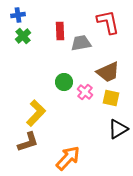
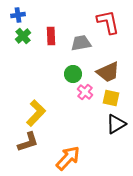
red rectangle: moved 9 px left, 5 px down
green circle: moved 9 px right, 8 px up
black triangle: moved 2 px left, 5 px up
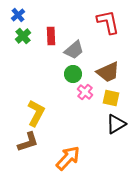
blue cross: rotated 32 degrees counterclockwise
gray trapezoid: moved 7 px left, 7 px down; rotated 150 degrees clockwise
yellow L-shape: rotated 16 degrees counterclockwise
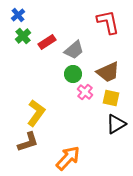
red rectangle: moved 4 px left, 6 px down; rotated 60 degrees clockwise
yellow L-shape: rotated 8 degrees clockwise
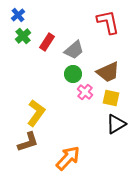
red rectangle: rotated 24 degrees counterclockwise
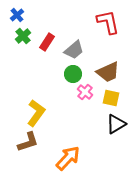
blue cross: moved 1 px left
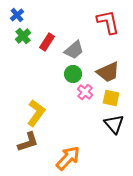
black triangle: moved 2 px left; rotated 40 degrees counterclockwise
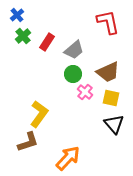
yellow L-shape: moved 3 px right, 1 px down
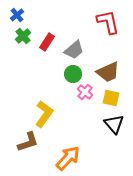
yellow L-shape: moved 5 px right
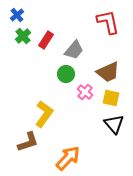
red rectangle: moved 1 px left, 2 px up
gray trapezoid: rotated 10 degrees counterclockwise
green circle: moved 7 px left
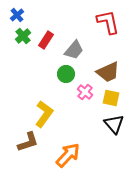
orange arrow: moved 3 px up
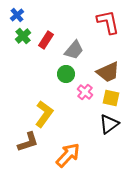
black triangle: moved 5 px left; rotated 35 degrees clockwise
